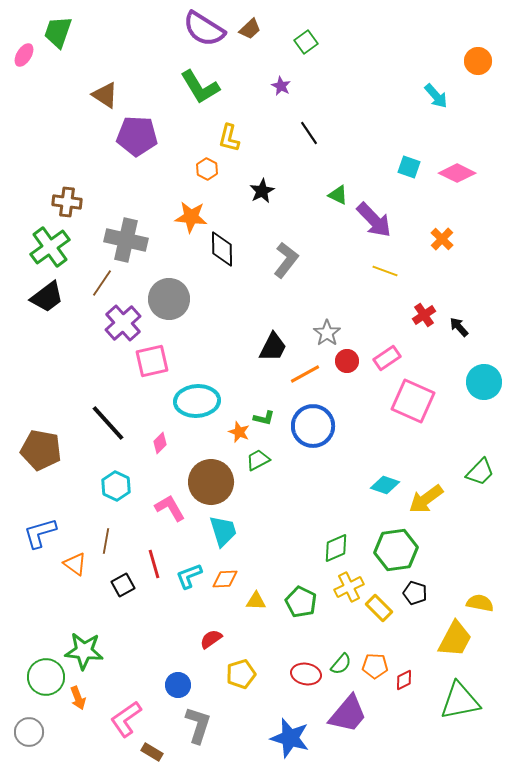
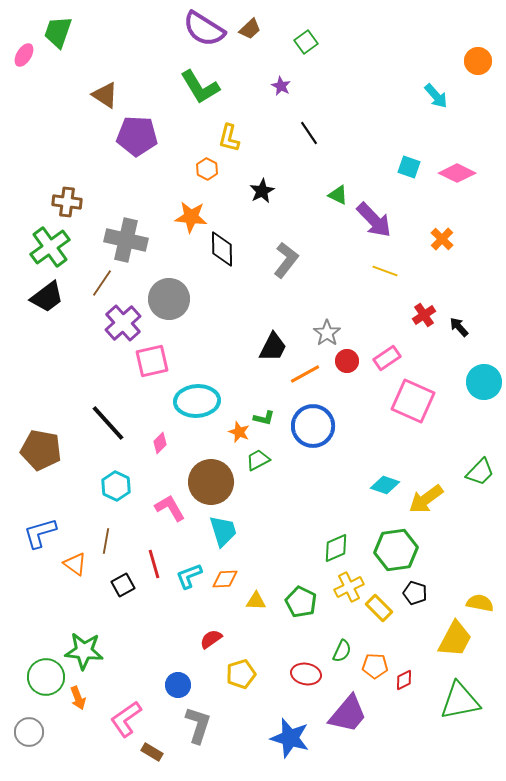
green semicircle at (341, 664): moved 1 px right, 13 px up; rotated 15 degrees counterclockwise
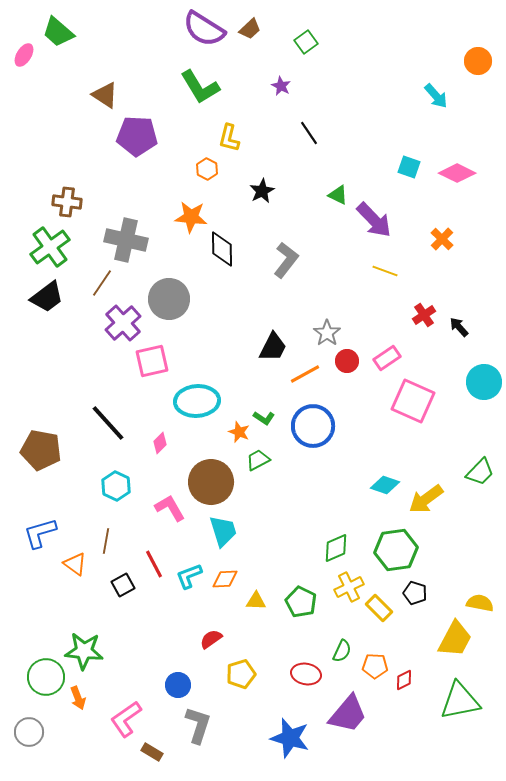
green trapezoid at (58, 32): rotated 68 degrees counterclockwise
green L-shape at (264, 418): rotated 20 degrees clockwise
red line at (154, 564): rotated 12 degrees counterclockwise
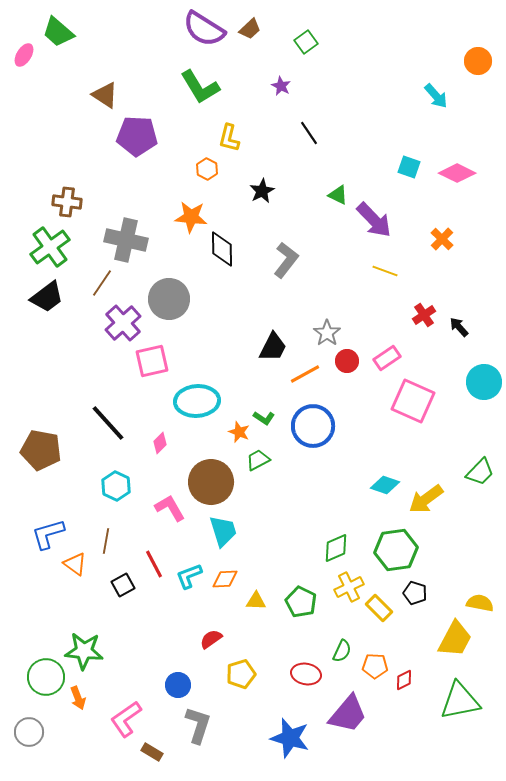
blue L-shape at (40, 533): moved 8 px right, 1 px down
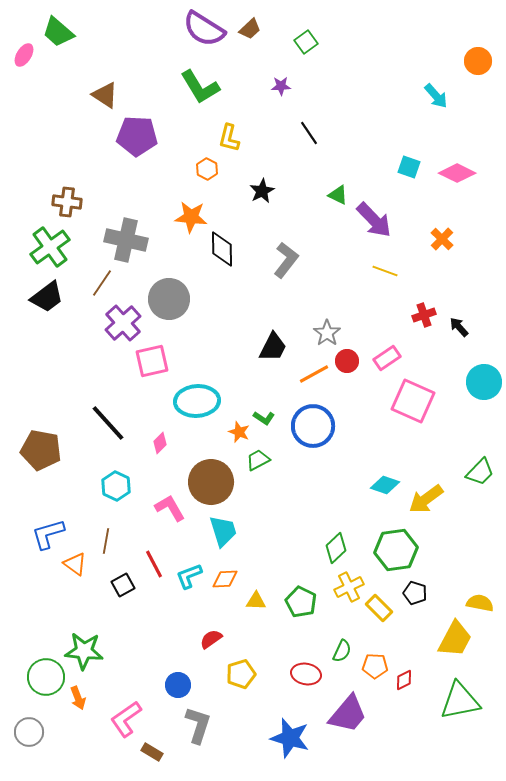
purple star at (281, 86): rotated 30 degrees counterclockwise
red cross at (424, 315): rotated 15 degrees clockwise
orange line at (305, 374): moved 9 px right
green diamond at (336, 548): rotated 20 degrees counterclockwise
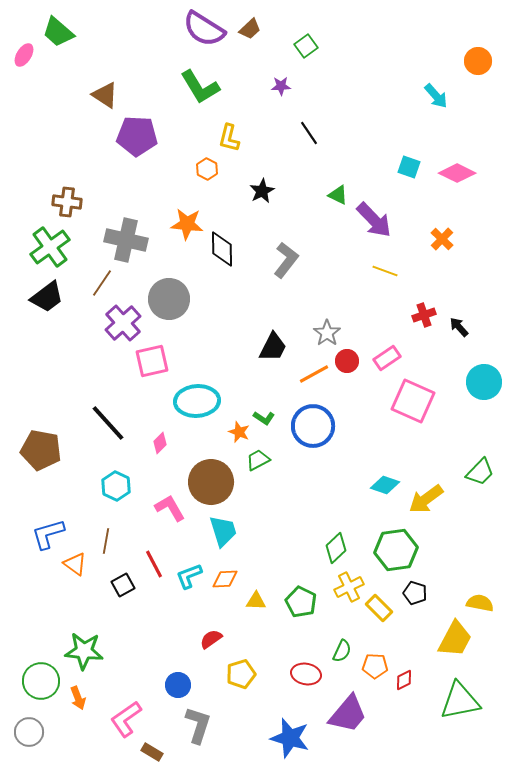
green square at (306, 42): moved 4 px down
orange star at (191, 217): moved 4 px left, 7 px down
green circle at (46, 677): moved 5 px left, 4 px down
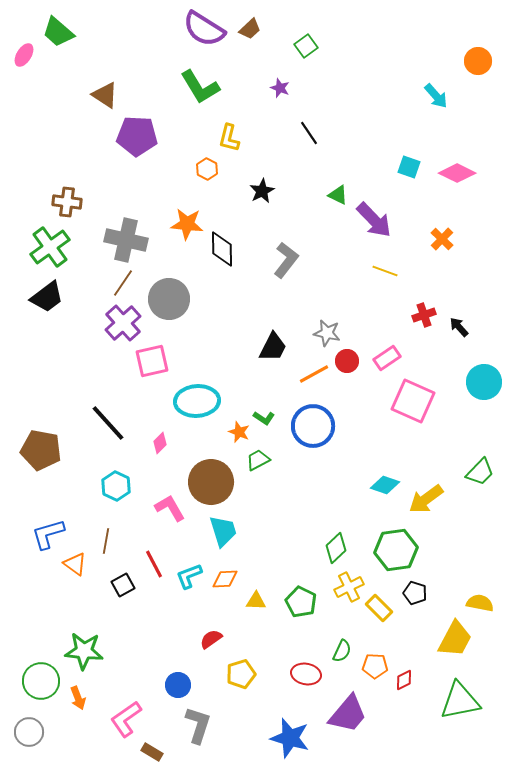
purple star at (281, 86): moved 1 px left, 2 px down; rotated 24 degrees clockwise
brown line at (102, 283): moved 21 px right
gray star at (327, 333): rotated 24 degrees counterclockwise
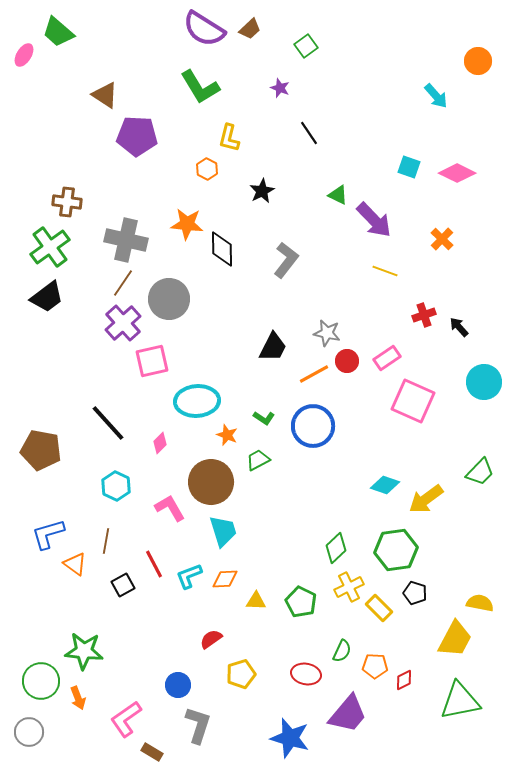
orange star at (239, 432): moved 12 px left, 3 px down
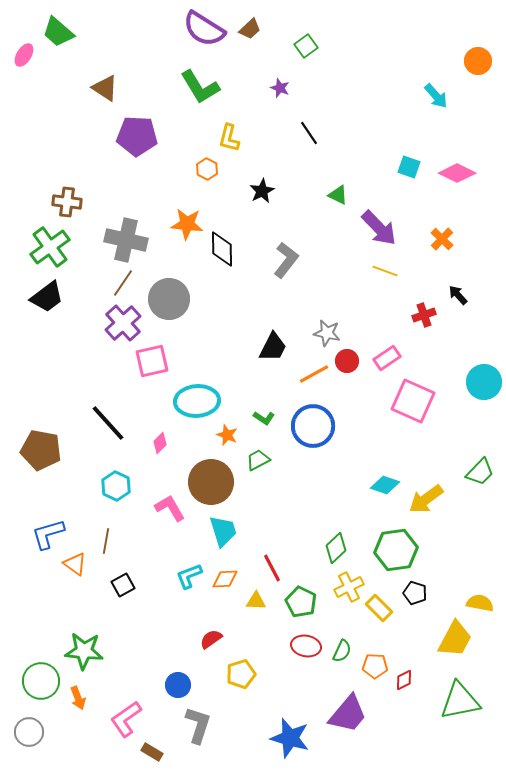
brown triangle at (105, 95): moved 7 px up
purple arrow at (374, 220): moved 5 px right, 8 px down
black arrow at (459, 327): moved 1 px left, 32 px up
red line at (154, 564): moved 118 px right, 4 px down
red ellipse at (306, 674): moved 28 px up
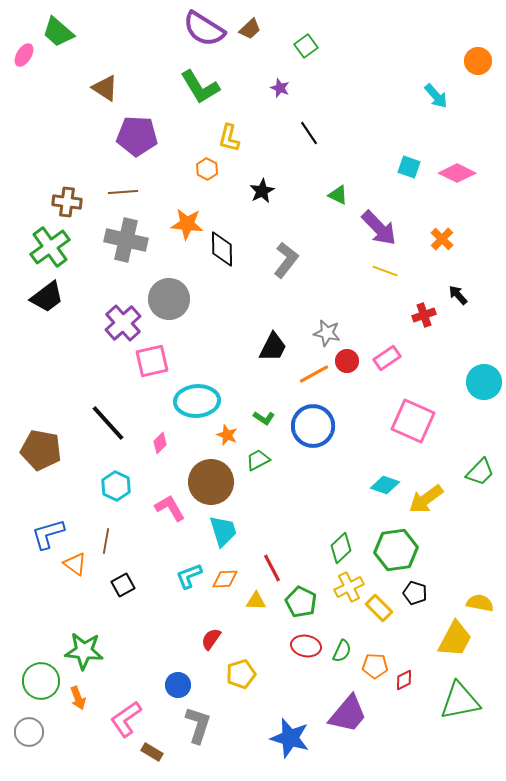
brown line at (123, 283): moved 91 px up; rotated 52 degrees clockwise
pink square at (413, 401): moved 20 px down
green diamond at (336, 548): moved 5 px right
red semicircle at (211, 639): rotated 20 degrees counterclockwise
